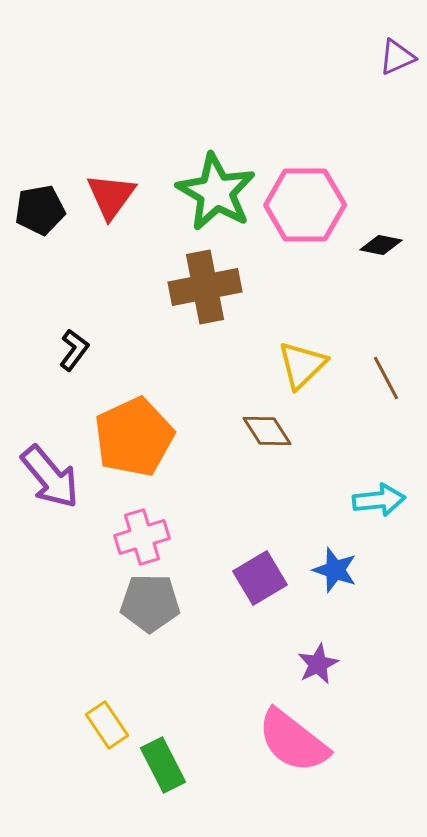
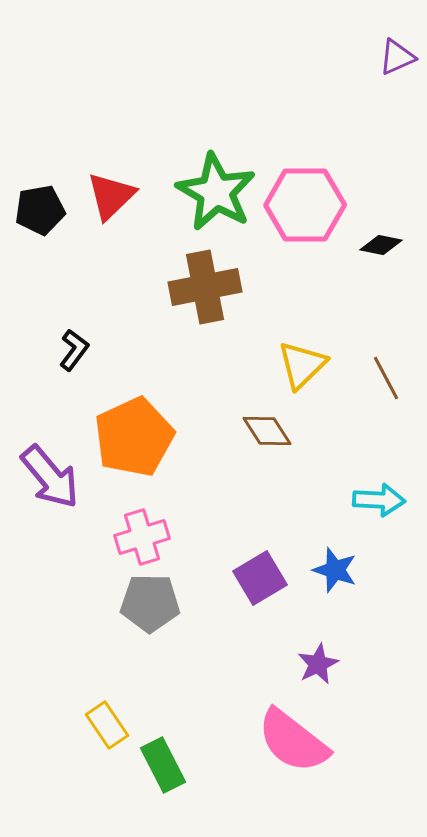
red triangle: rotated 10 degrees clockwise
cyan arrow: rotated 9 degrees clockwise
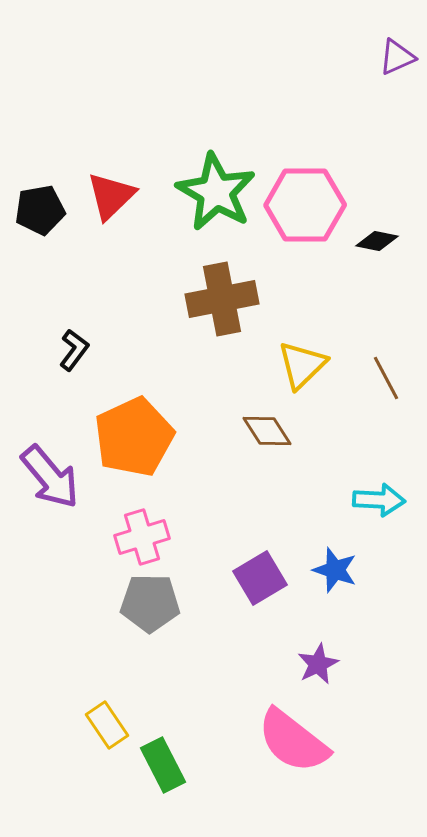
black diamond: moved 4 px left, 4 px up
brown cross: moved 17 px right, 12 px down
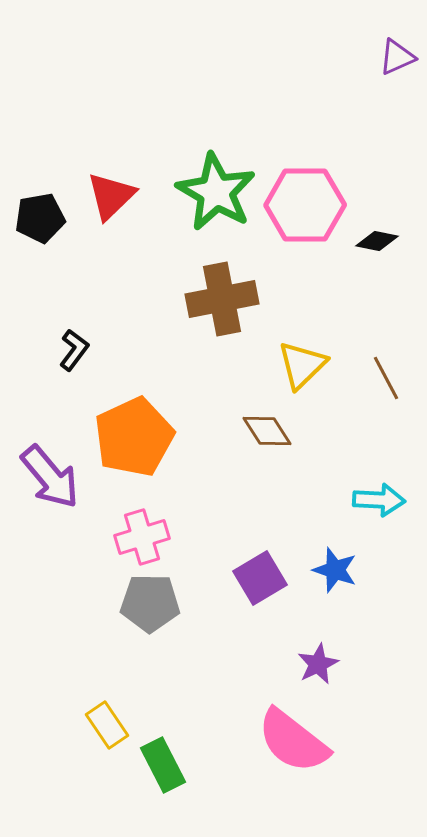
black pentagon: moved 8 px down
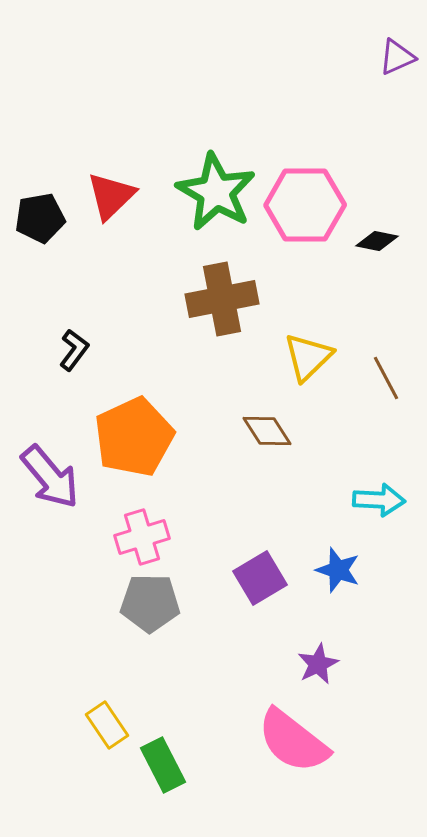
yellow triangle: moved 6 px right, 8 px up
blue star: moved 3 px right
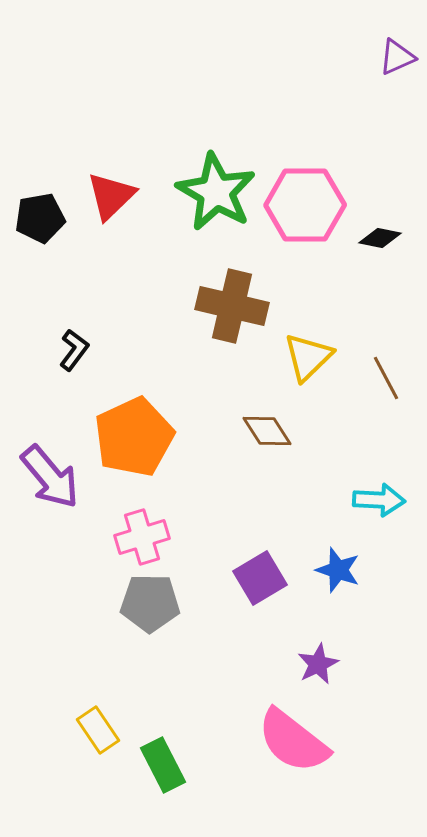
black diamond: moved 3 px right, 3 px up
brown cross: moved 10 px right, 7 px down; rotated 24 degrees clockwise
yellow rectangle: moved 9 px left, 5 px down
